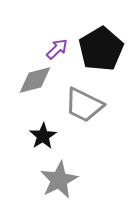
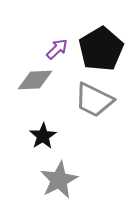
gray diamond: rotated 12 degrees clockwise
gray trapezoid: moved 10 px right, 5 px up
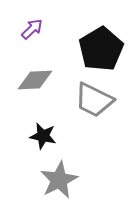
purple arrow: moved 25 px left, 20 px up
black star: rotated 28 degrees counterclockwise
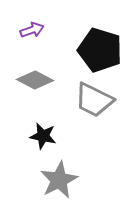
purple arrow: moved 1 px down; rotated 25 degrees clockwise
black pentagon: moved 1 px left, 1 px down; rotated 24 degrees counterclockwise
gray diamond: rotated 30 degrees clockwise
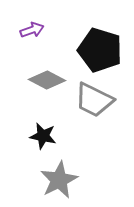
gray diamond: moved 12 px right
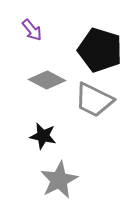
purple arrow: rotated 70 degrees clockwise
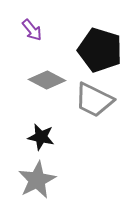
black star: moved 2 px left, 1 px down
gray star: moved 22 px left
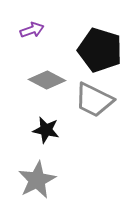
purple arrow: rotated 70 degrees counterclockwise
black star: moved 5 px right, 7 px up
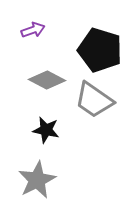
purple arrow: moved 1 px right
gray trapezoid: rotated 9 degrees clockwise
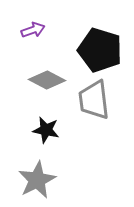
gray trapezoid: rotated 48 degrees clockwise
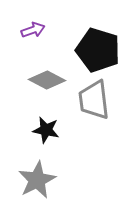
black pentagon: moved 2 px left
